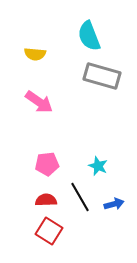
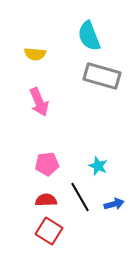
pink arrow: rotated 32 degrees clockwise
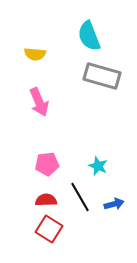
red square: moved 2 px up
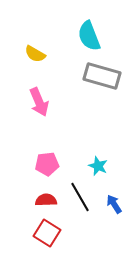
yellow semicircle: rotated 25 degrees clockwise
blue arrow: rotated 108 degrees counterclockwise
red square: moved 2 px left, 4 px down
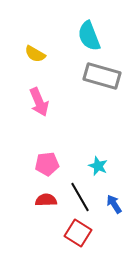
red square: moved 31 px right
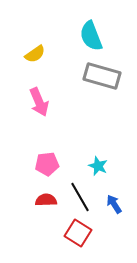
cyan semicircle: moved 2 px right
yellow semicircle: rotated 65 degrees counterclockwise
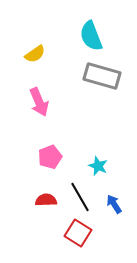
pink pentagon: moved 3 px right, 7 px up; rotated 15 degrees counterclockwise
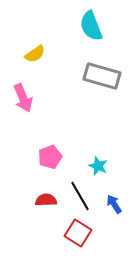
cyan semicircle: moved 10 px up
pink arrow: moved 16 px left, 4 px up
black line: moved 1 px up
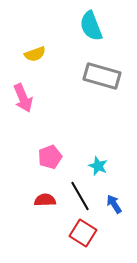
yellow semicircle: rotated 15 degrees clockwise
red semicircle: moved 1 px left
red square: moved 5 px right
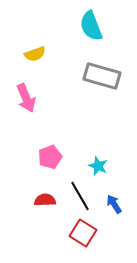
pink arrow: moved 3 px right
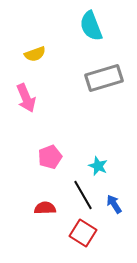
gray rectangle: moved 2 px right, 2 px down; rotated 33 degrees counterclockwise
black line: moved 3 px right, 1 px up
red semicircle: moved 8 px down
